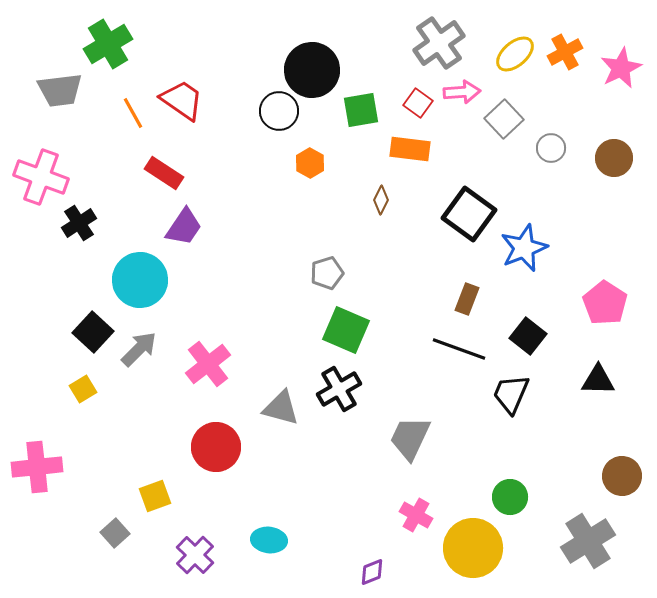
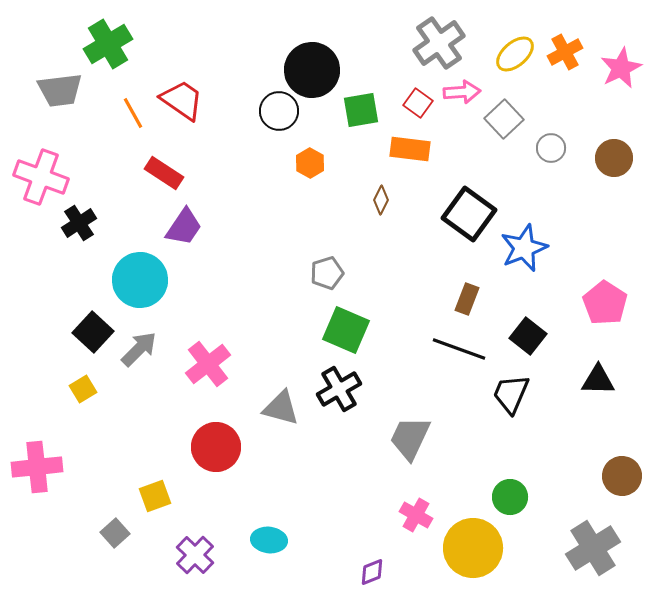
gray cross at (588, 541): moved 5 px right, 7 px down
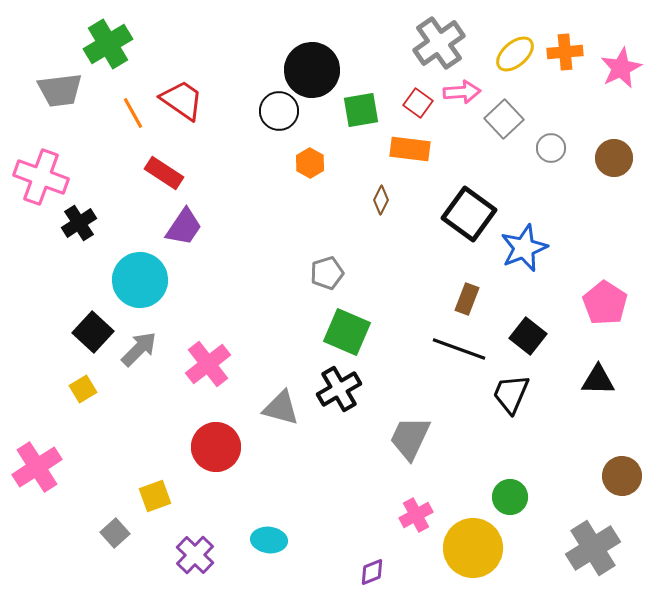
orange cross at (565, 52): rotated 24 degrees clockwise
green square at (346, 330): moved 1 px right, 2 px down
pink cross at (37, 467): rotated 27 degrees counterclockwise
pink cross at (416, 515): rotated 32 degrees clockwise
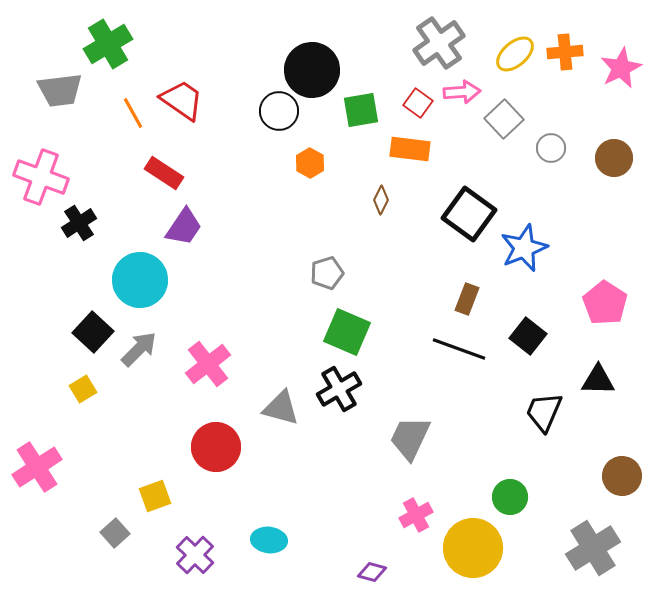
black trapezoid at (511, 394): moved 33 px right, 18 px down
purple diamond at (372, 572): rotated 36 degrees clockwise
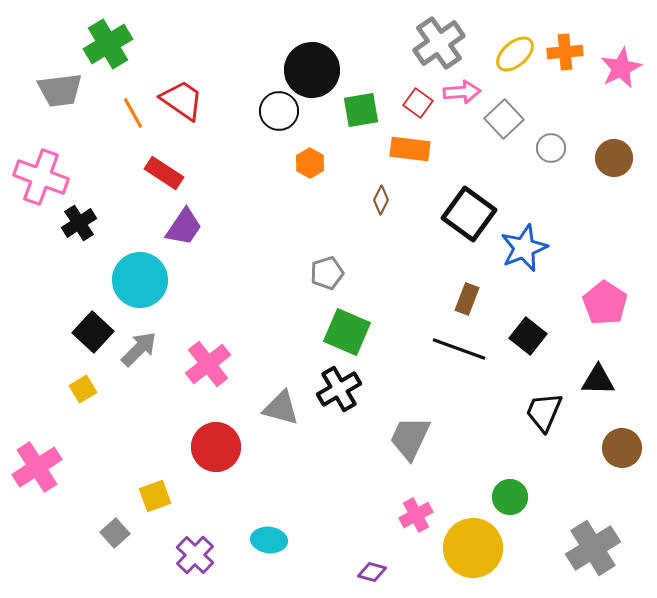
brown circle at (622, 476): moved 28 px up
